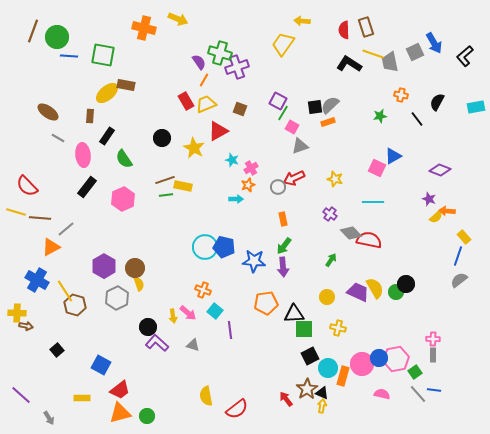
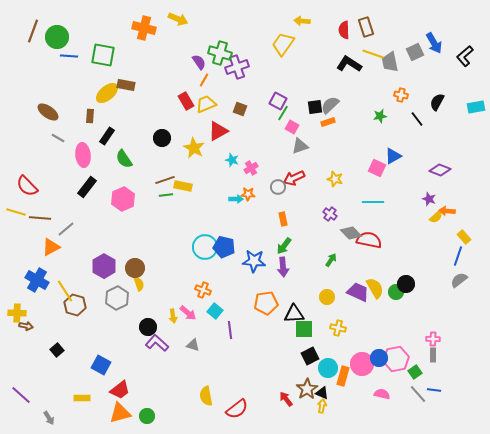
orange star at (248, 185): moved 9 px down; rotated 24 degrees clockwise
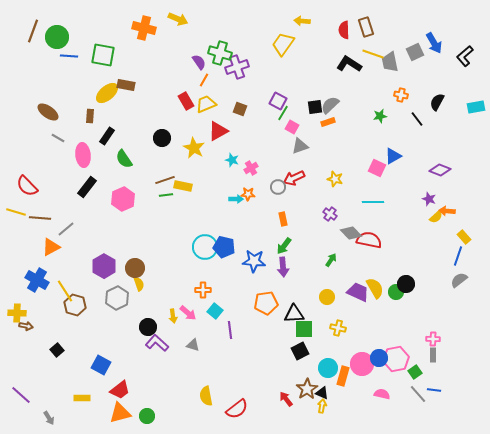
orange cross at (203, 290): rotated 21 degrees counterclockwise
black square at (310, 356): moved 10 px left, 5 px up
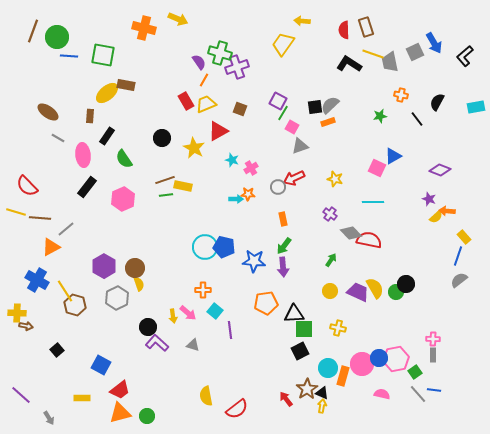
yellow circle at (327, 297): moved 3 px right, 6 px up
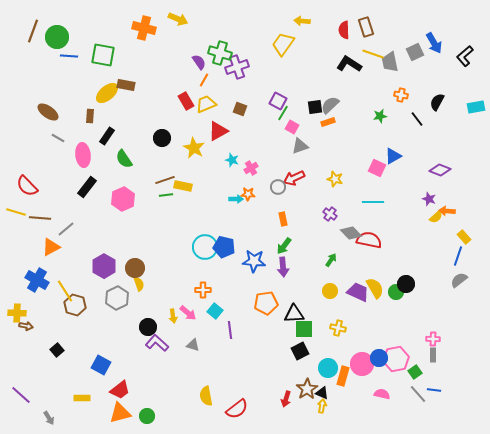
red arrow at (286, 399): rotated 126 degrees counterclockwise
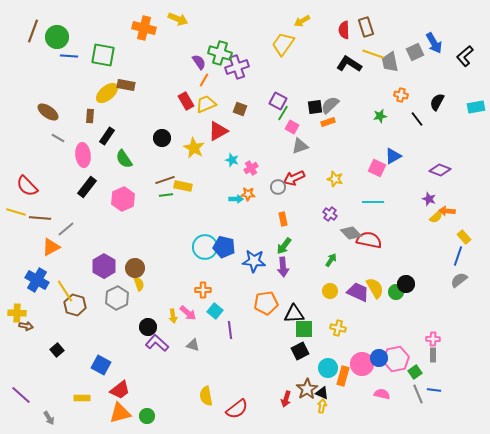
yellow arrow at (302, 21): rotated 35 degrees counterclockwise
gray line at (418, 394): rotated 18 degrees clockwise
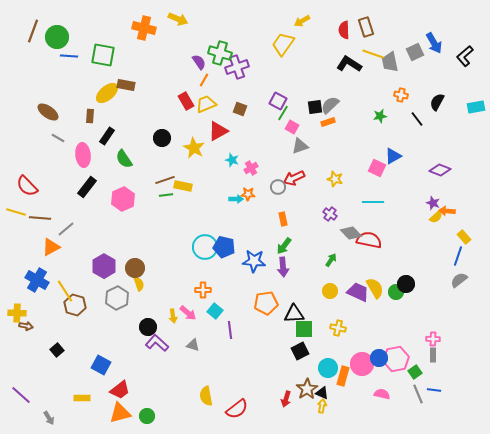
purple star at (429, 199): moved 4 px right, 4 px down
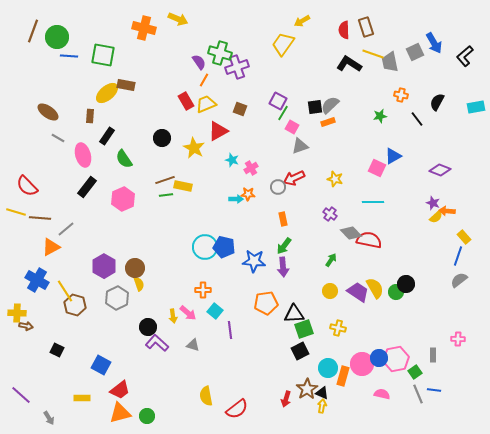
pink ellipse at (83, 155): rotated 10 degrees counterclockwise
purple trapezoid at (358, 292): rotated 10 degrees clockwise
green square at (304, 329): rotated 18 degrees counterclockwise
pink cross at (433, 339): moved 25 px right
black square at (57, 350): rotated 24 degrees counterclockwise
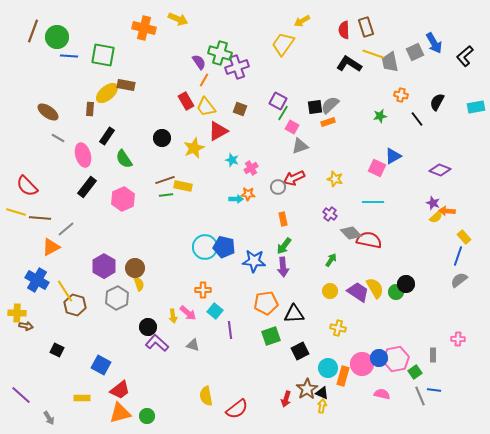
yellow trapezoid at (206, 104): moved 3 px down; rotated 105 degrees counterclockwise
brown rectangle at (90, 116): moved 7 px up
yellow star at (194, 148): rotated 20 degrees clockwise
green square at (304, 329): moved 33 px left, 7 px down
gray line at (418, 394): moved 2 px right, 2 px down
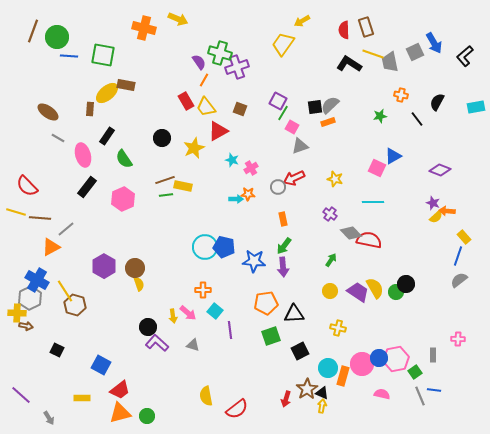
gray hexagon at (117, 298): moved 87 px left
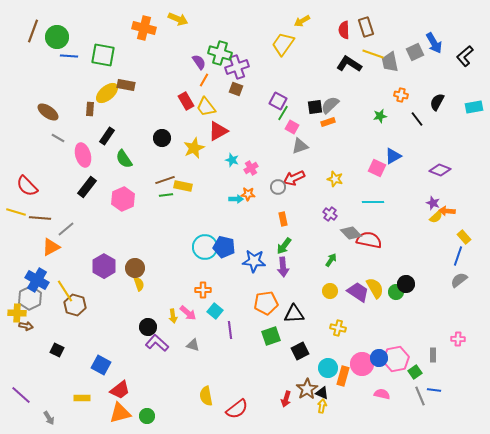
cyan rectangle at (476, 107): moved 2 px left
brown square at (240, 109): moved 4 px left, 20 px up
